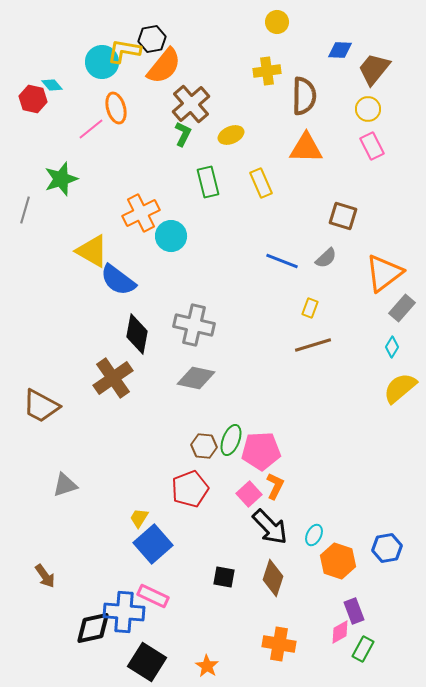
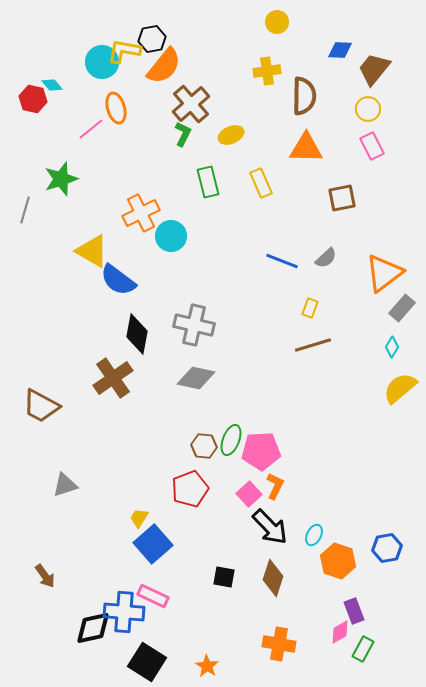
brown square at (343, 216): moved 1 px left, 18 px up; rotated 28 degrees counterclockwise
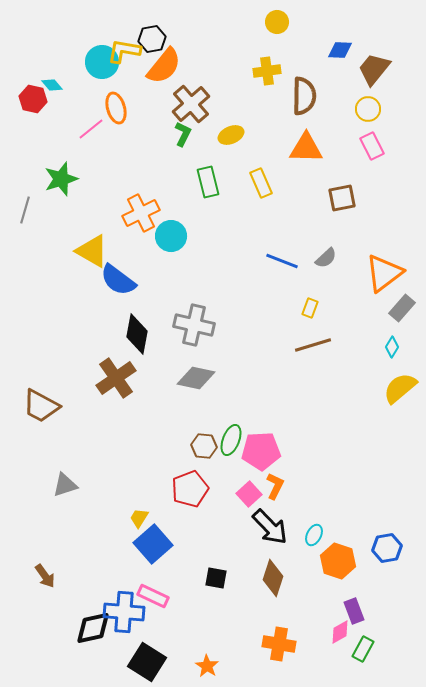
brown cross at (113, 378): moved 3 px right
black square at (224, 577): moved 8 px left, 1 px down
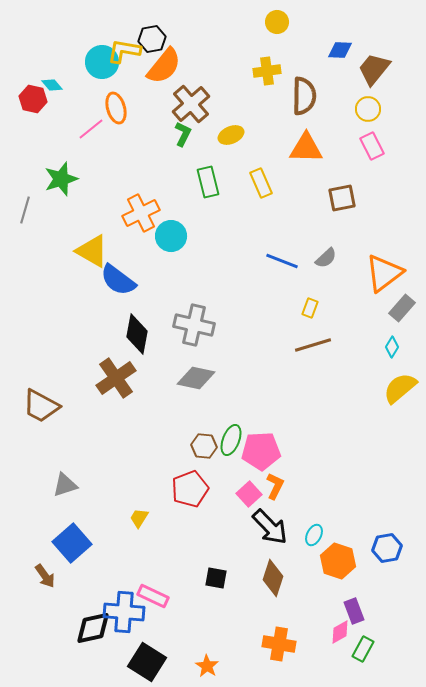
blue square at (153, 544): moved 81 px left, 1 px up
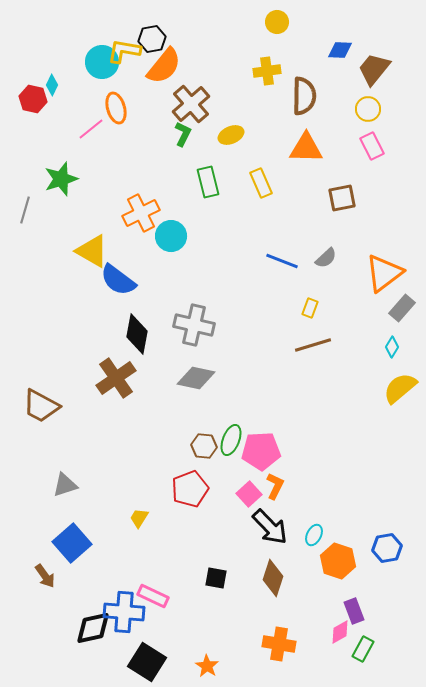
cyan diamond at (52, 85): rotated 65 degrees clockwise
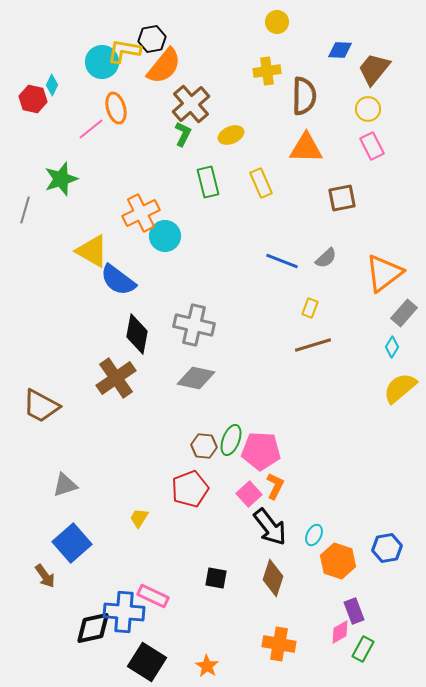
cyan circle at (171, 236): moved 6 px left
gray rectangle at (402, 308): moved 2 px right, 5 px down
pink pentagon at (261, 451): rotated 6 degrees clockwise
black arrow at (270, 527): rotated 6 degrees clockwise
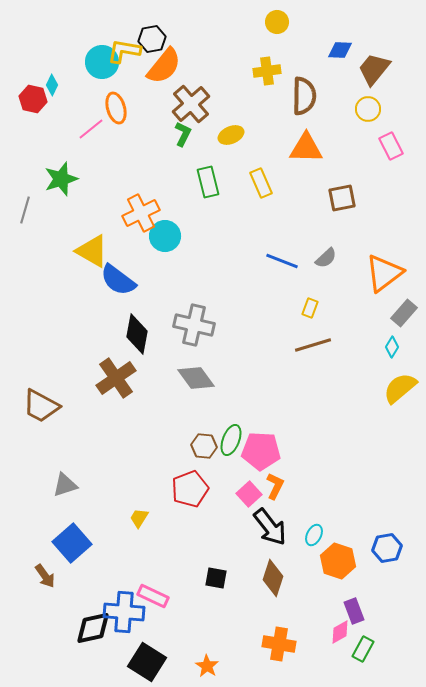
pink rectangle at (372, 146): moved 19 px right
gray diamond at (196, 378): rotated 42 degrees clockwise
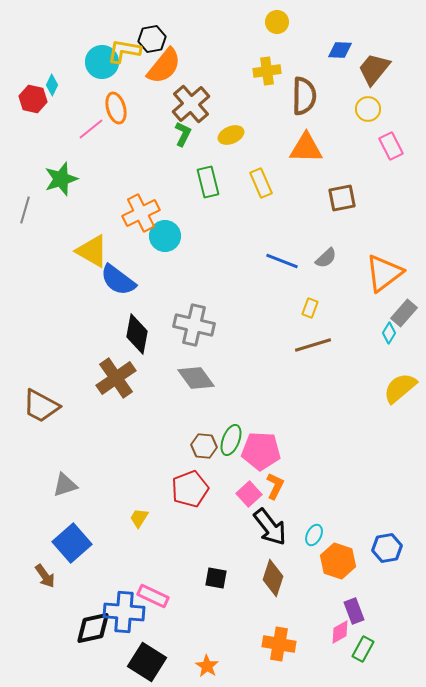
cyan diamond at (392, 347): moved 3 px left, 14 px up
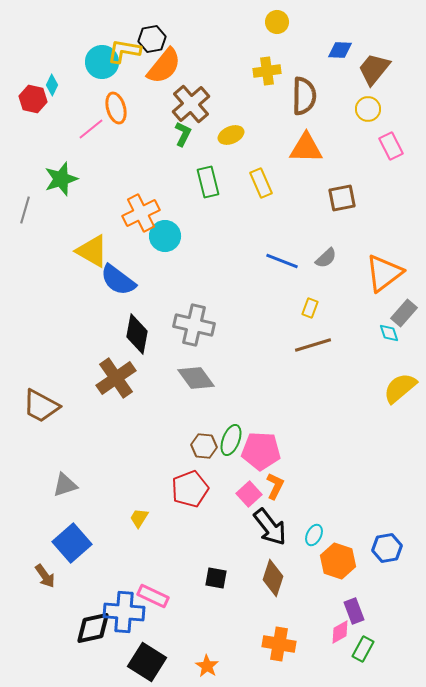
cyan diamond at (389, 333): rotated 50 degrees counterclockwise
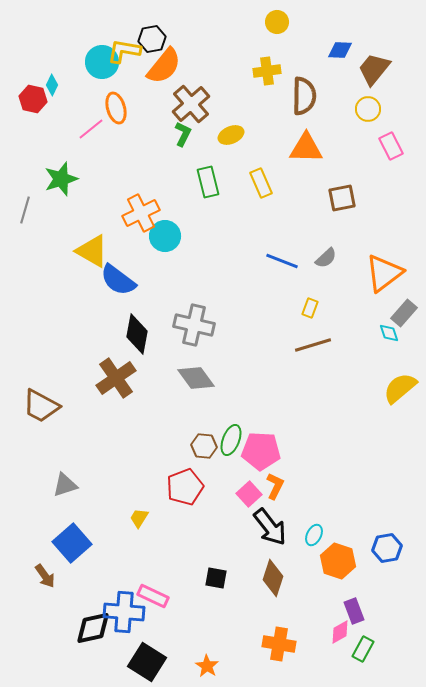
red pentagon at (190, 489): moved 5 px left, 2 px up
